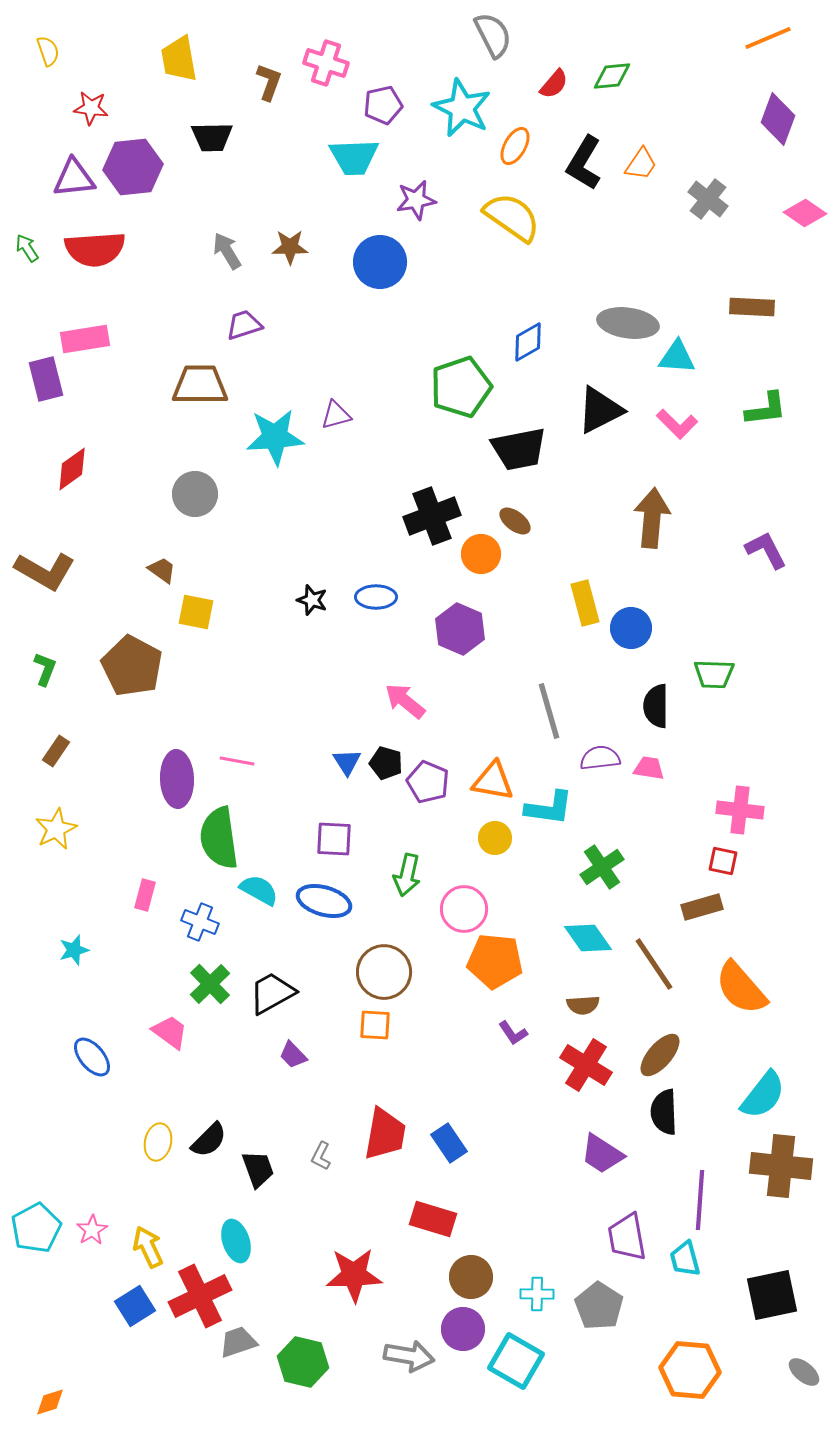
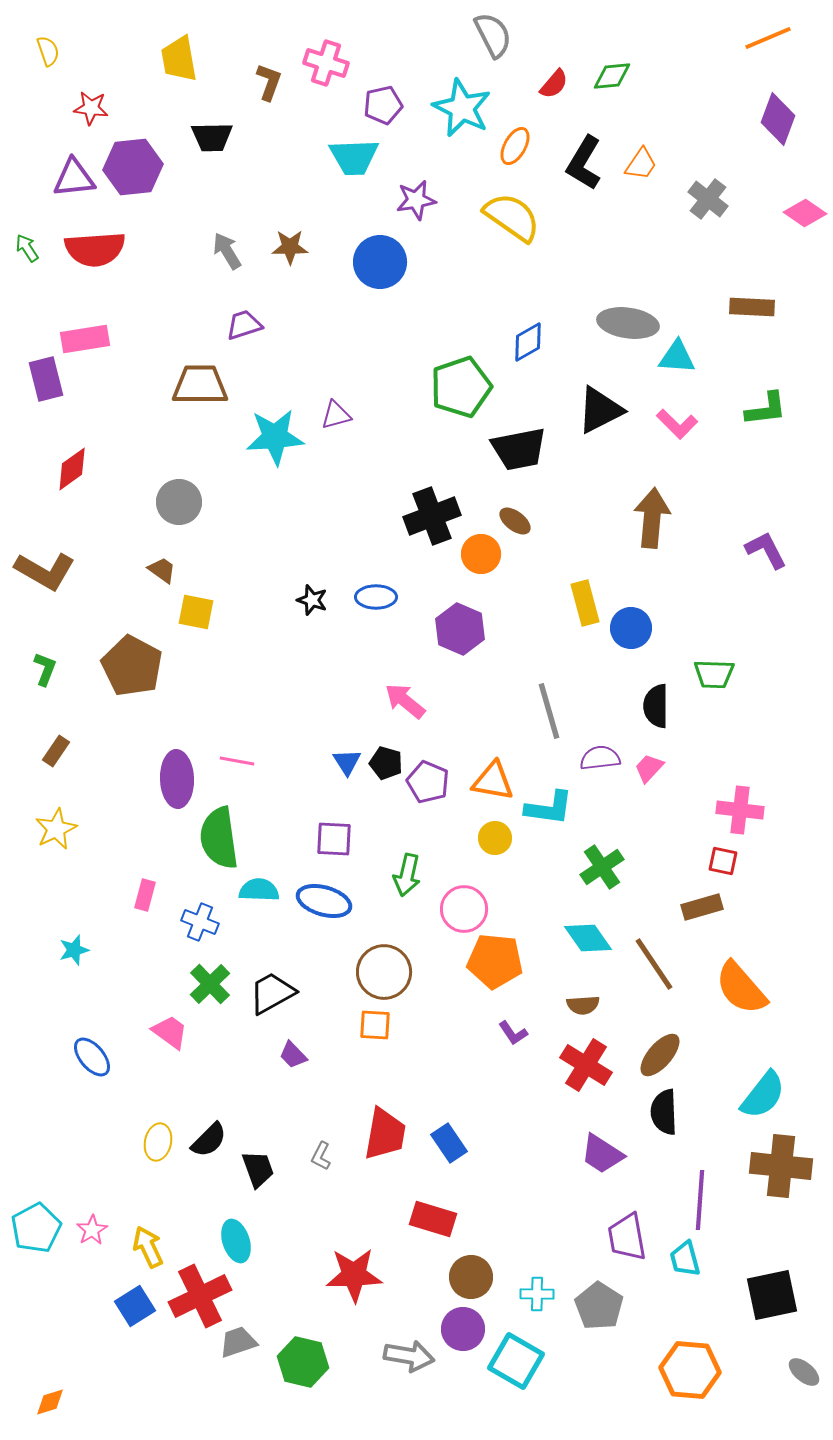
gray circle at (195, 494): moved 16 px left, 8 px down
pink trapezoid at (649, 768): rotated 56 degrees counterclockwise
cyan semicircle at (259, 890): rotated 27 degrees counterclockwise
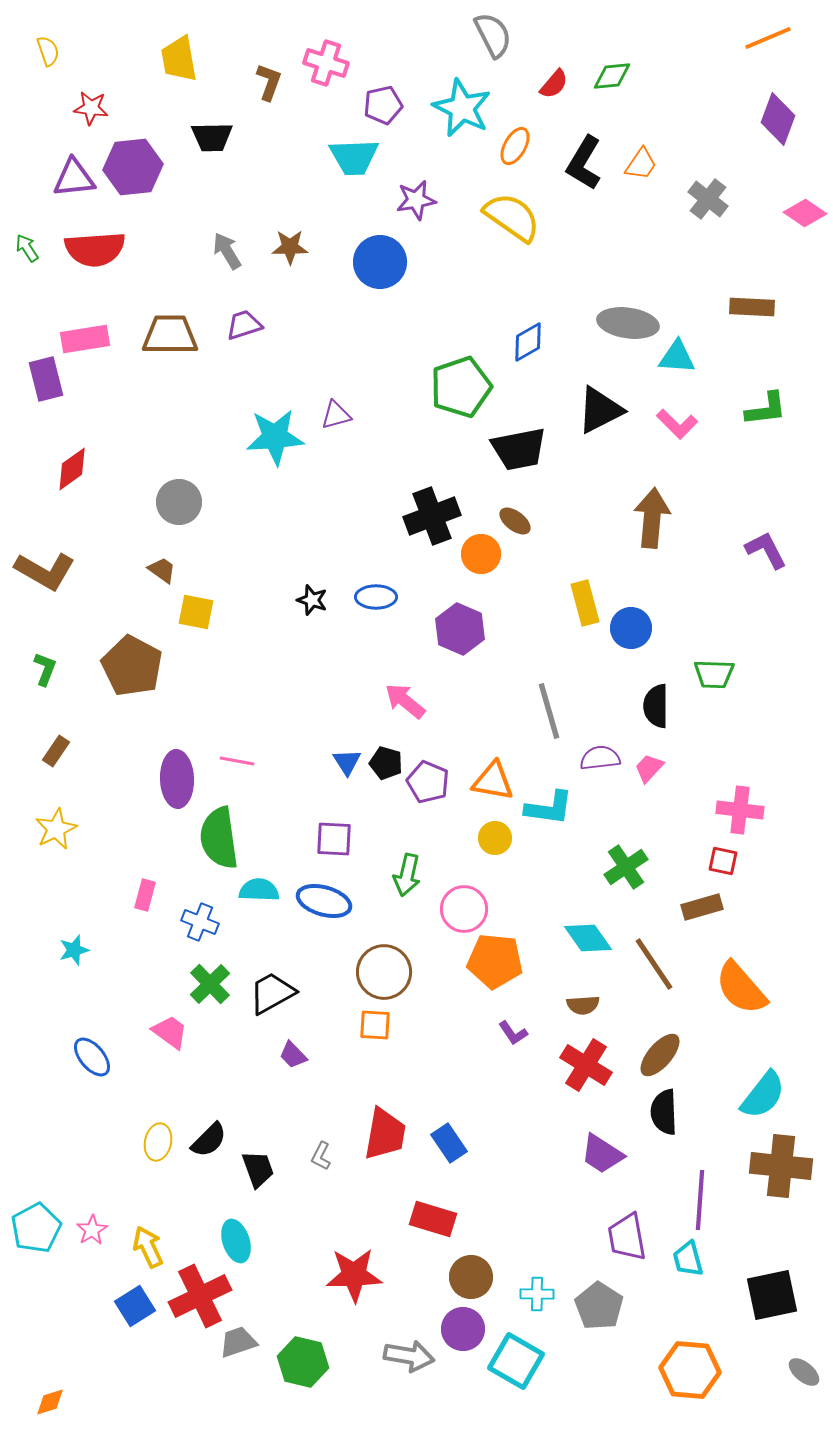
brown trapezoid at (200, 385): moved 30 px left, 50 px up
green cross at (602, 867): moved 24 px right
cyan trapezoid at (685, 1259): moved 3 px right
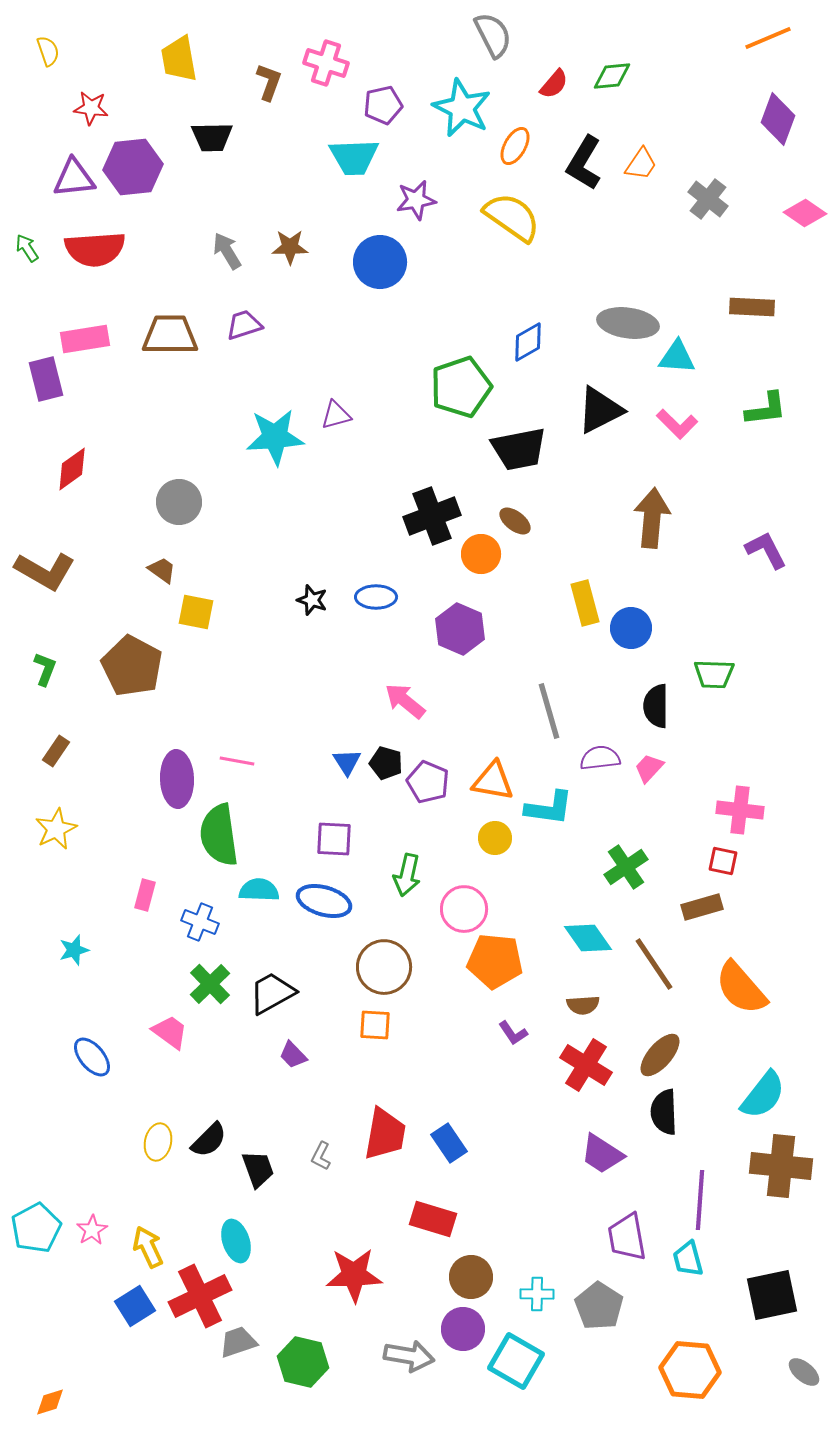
green semicircle at (219, 838): moved 3 px up
brown circle at (384, 972): moved 5 px up
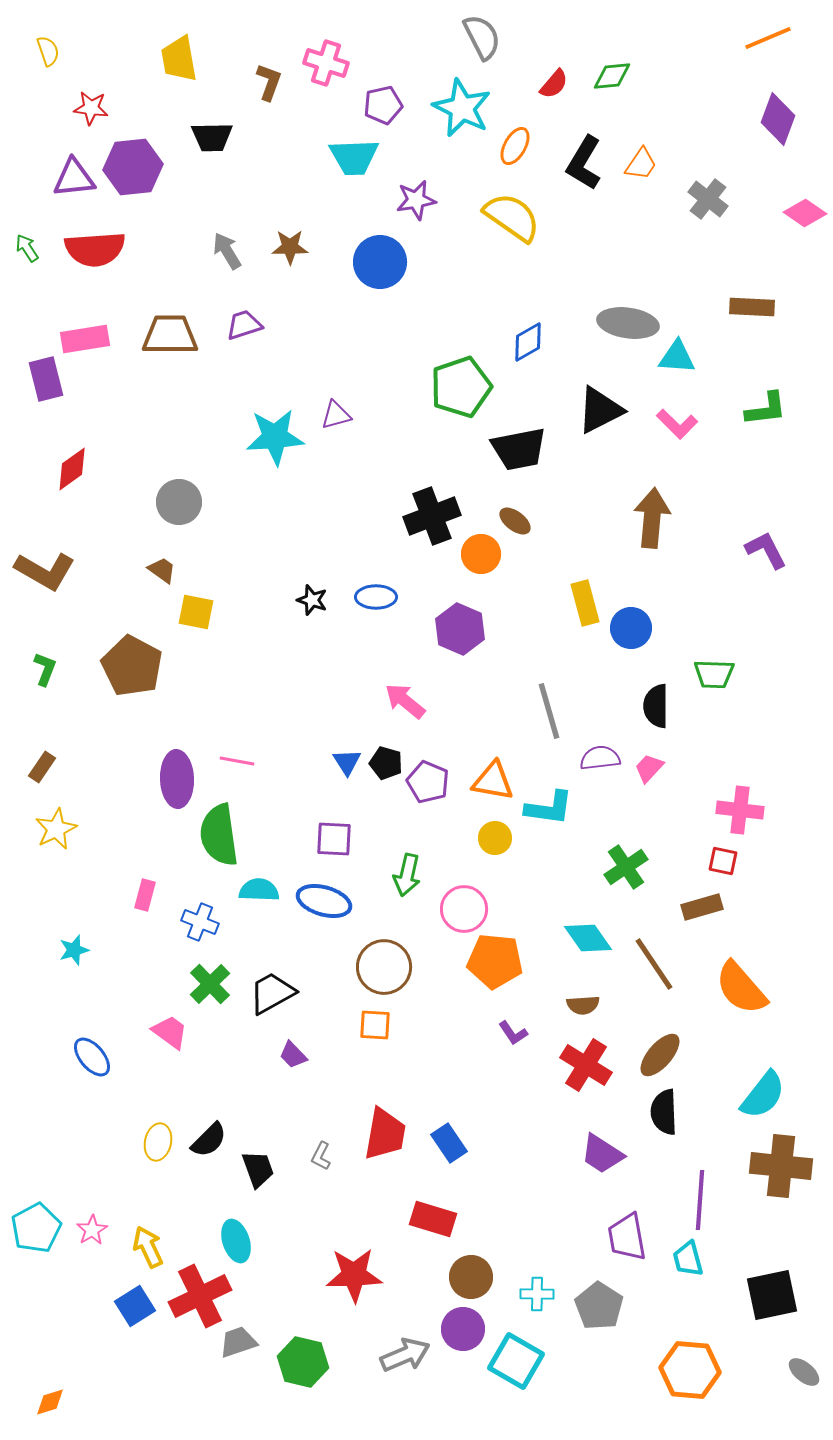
gray semicircle at (493, 35): moved 11 px left, 2 px down
brown rectangle at (56, 751): moved 14 px left, 16 px down
gray arrow at (409, 1356): moved 4 px left, 1 px up; rotated 33 degrees counterclockwise
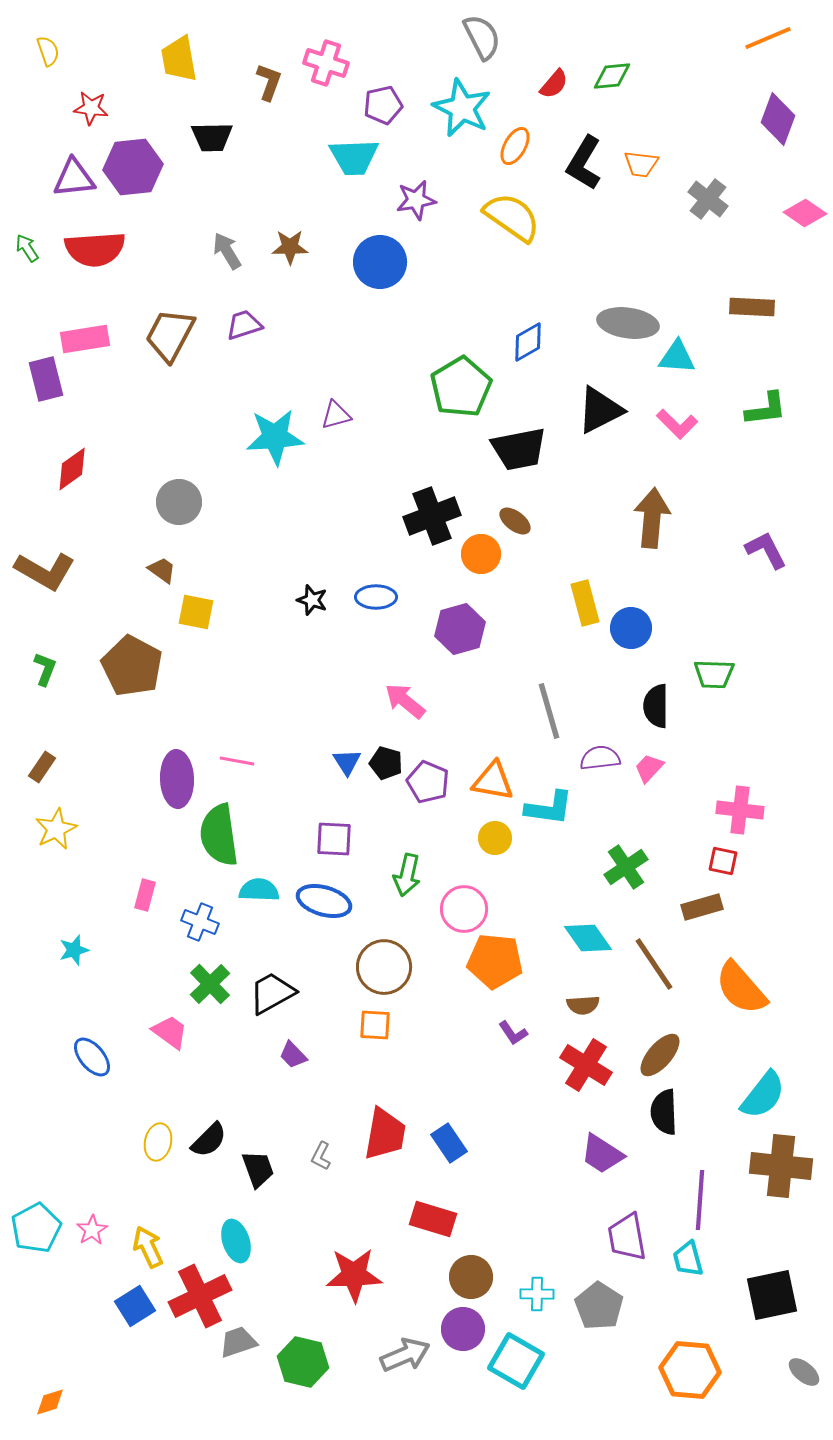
orange trapezoid at (641, 164): rotated 63 degrees clockwise
brown trapezoid at (170, 335): rotated 62 degrees counterclockwise
green pentagon at (461, 387): rotated 12 degrees counterclockwise
purple hexagon at (460, 629): rotated 21 degrees clockwise
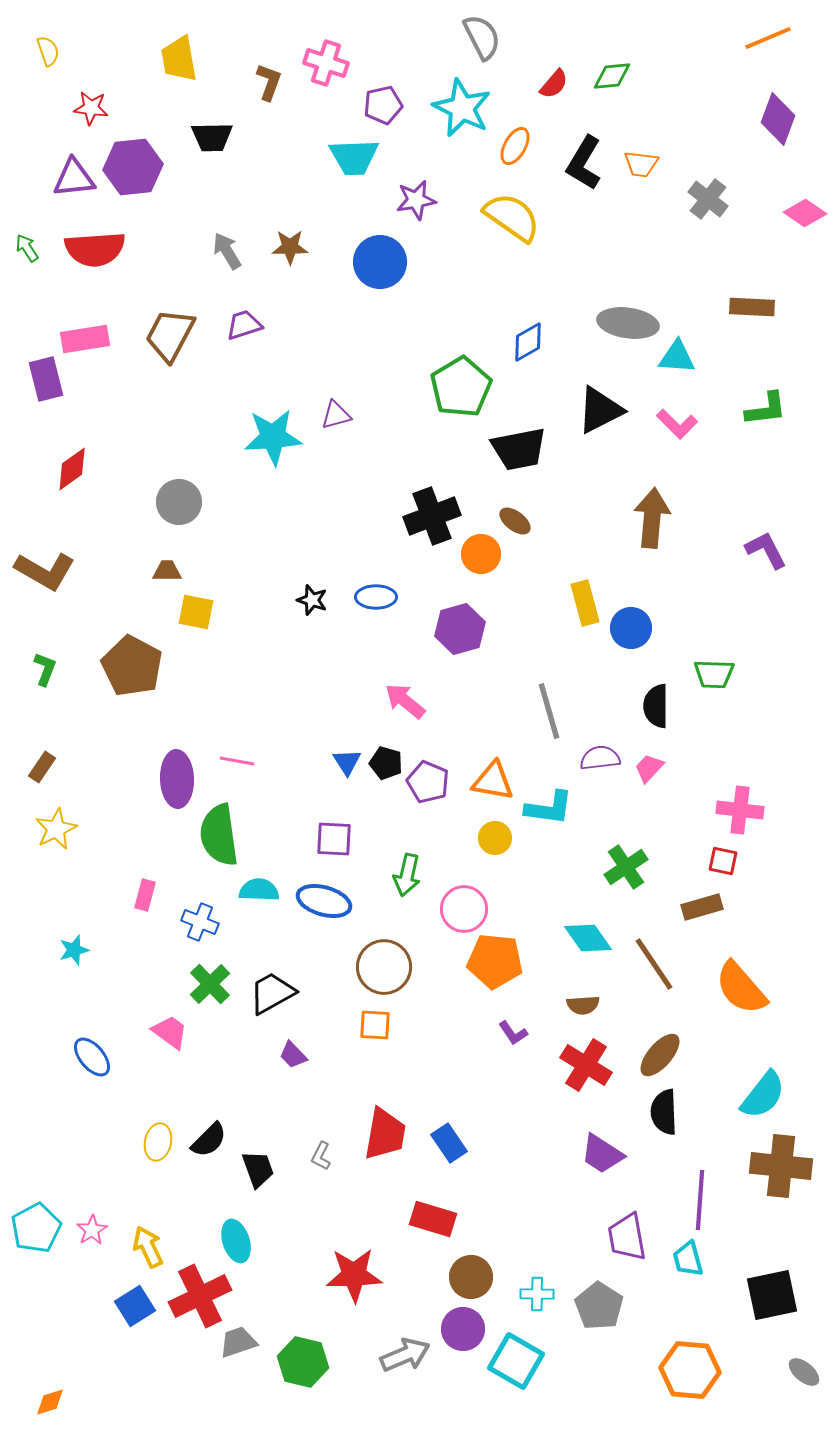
cyan star at (275, 437): moved 2 px left
brown trapezoid at (162, 570): moved 5 px right, 1 px down; rotated 36 degrees counterclockwise
